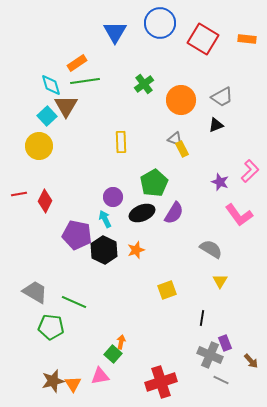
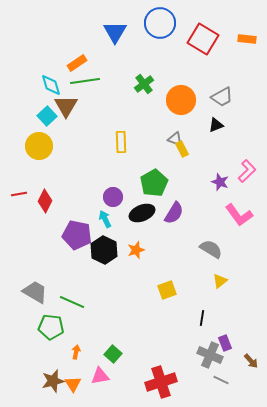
pink L-shape at (250, 171): moved 3 px left
yellow triangle at (220, 281): rotated 21 degrees clockwise
green line at (74, 302): moved 2 px left
orange arrow at (121, 342): moved 45 px left, 10 px down
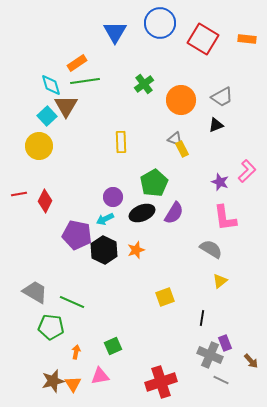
pink L-shape at (239, 215): moved 14 px left, 3 px down; rotated 28 degrees clockwise
cyan arrow at (105, 219): rotated 90 degrees counterclockwise
yellow square at (167, 290): moved 2 px left, 7 px down
green square at (113, 354): moved 8 px up; rotated 24 degrees clockwise
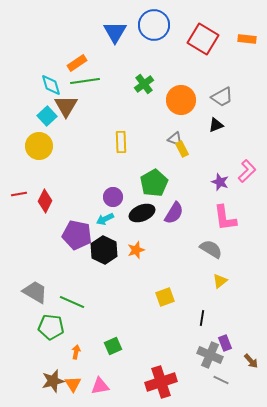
blue circle at (160, 23): moved 6 px left, 2 px down
pink triangle at (100, 376): moved 10 px down
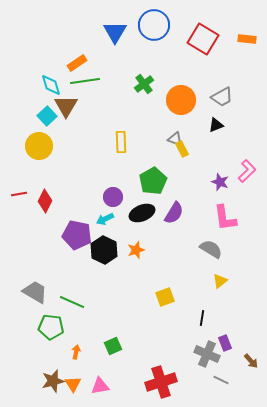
green pentagon at (154, 183): moved 1 px left, 2 px up
gray cross at (210, 355): moved 3 px left, 1 px up
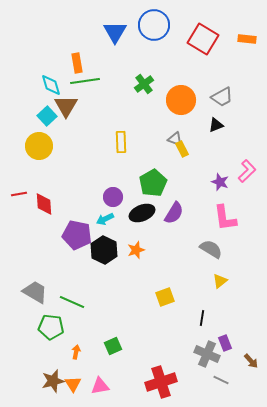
orange rectangle at (77, 63): rotated 66 degrees counterclockwise
green pentagon at (153, 181): moved 2 px down
red diamond at (45, 201): moved 1 px left, 3 px down; rotated 30 degrees counterclockwise
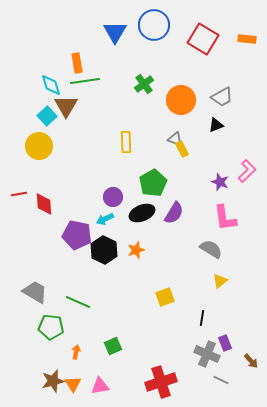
yellow rectangle at (121, 142): moved 5 px right
green line at (72, 302): moved 6 px right
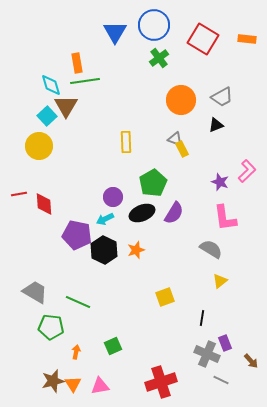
green cross at (144, 84): moved 15 px right, 26 px up
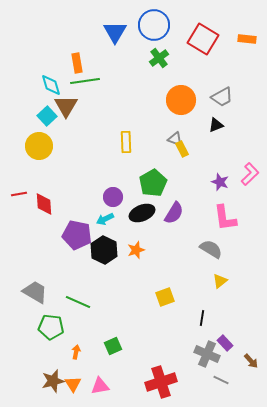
pink L-shape at (247, 171): moved 3 px right, 3 px down
purple rectangle at (225, 343): rotated 21 degrees counterclockwise
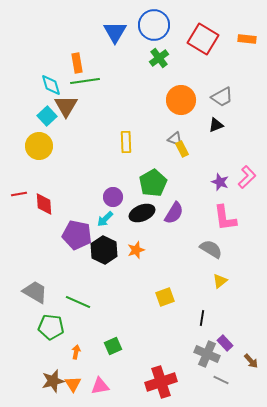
pink L-shape at (250, 174): moved 3 px left, 3 px down
cyan arrow at (105, 219): rotated 18 degrees counterclockwise
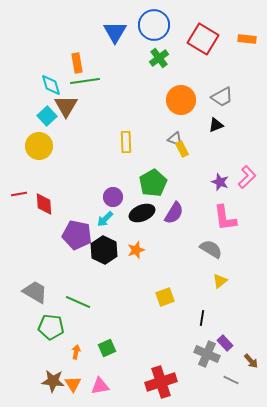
green square at (113, 346): moved 6 px left, 2 px down
gray line at (221, 380): moved 10 px right
brown star at (53, 381): rotated 20 degrees clockwise
